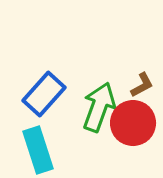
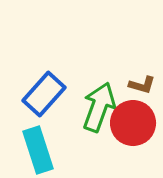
brown L-shape: rotated 44 degrees clockwise
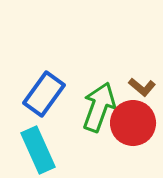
brown L-shape: moved 2 px down; rotated 24 degrees clockwise
blue rectangle: rotated 6 degrees counterclockwise
cyan rectangle: rotated 6 degrees counterclockwise
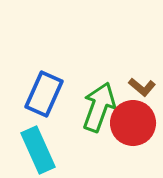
blue rectangle: rotated 12 degrees counterclockwise
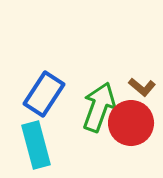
blue rectangle: rotated 9 degrees clockwise
red circle: moved 2 px left
cyan rectangle: moved 2 px left, 5 px up; rotated 9 degrees clockwise
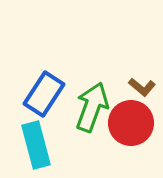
green arrow: moved 7 px left
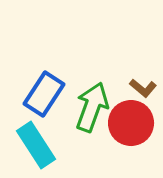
brown L-shape: moved 1 px right, 1 px down
cyan rectangle: rotated 18 degrees counterclockwise
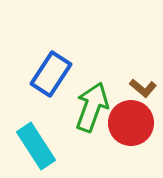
blue rectangle: moved 7 px right, 20 px up
cyan rectangle: moved 1 px down
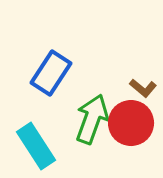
blue rectangle: moved 1 px up
green arrow: moved 12 px down
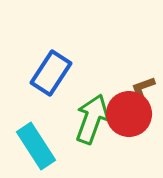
brown L-shape: rotated 120 degrees clockwise
red circle: moved 2 px left, 9 px up
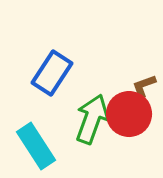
blue rectangle: moved 1 px right
brown L-shape: moved 1 px right, 2 px up
